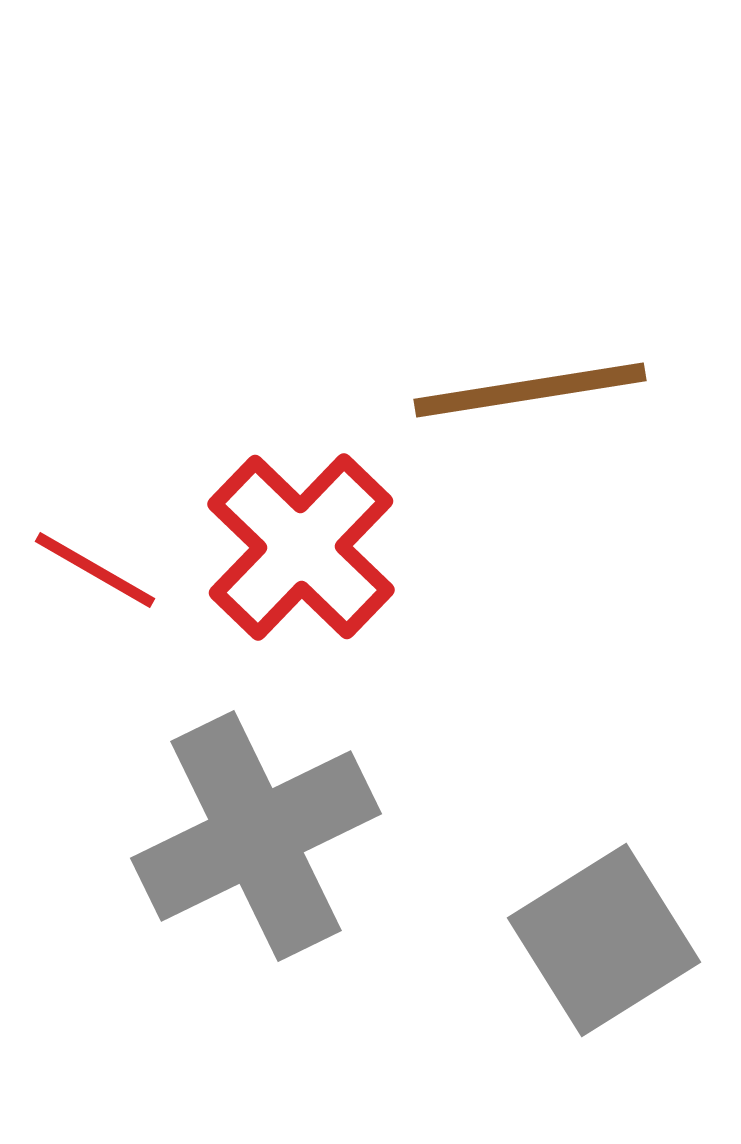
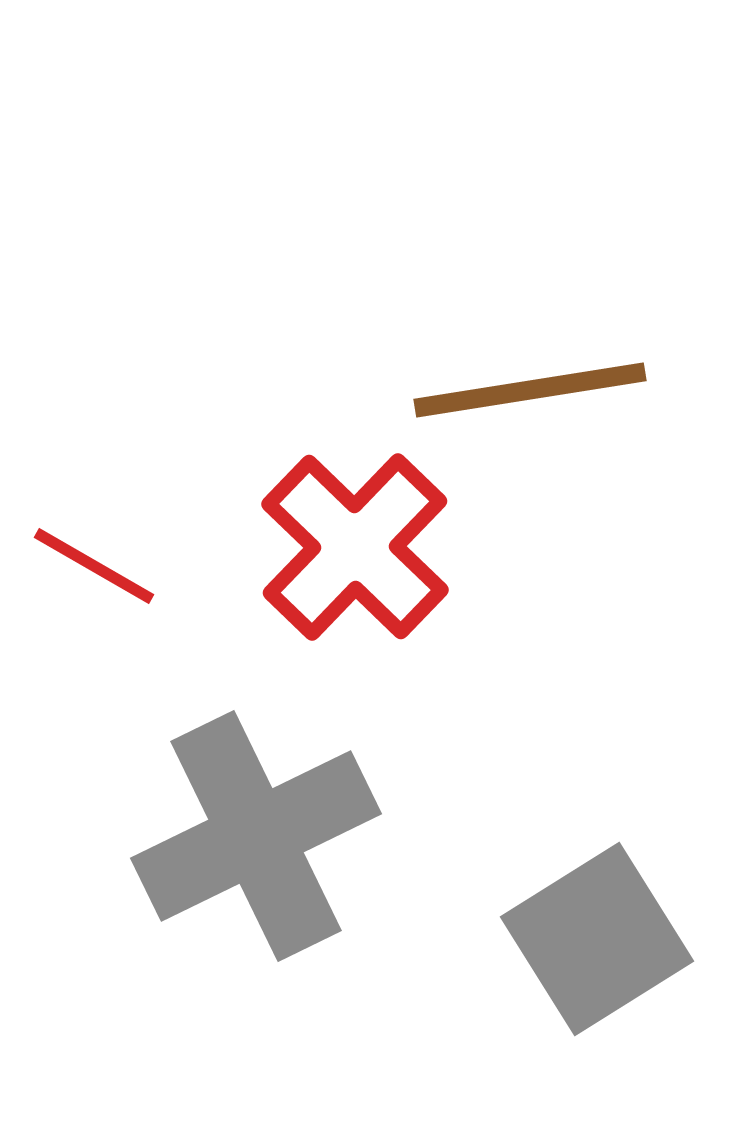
red cross: moved 54 px right
red line: moved 1 px left, 4 px up
gray square: moved 7 px left, 1 px up
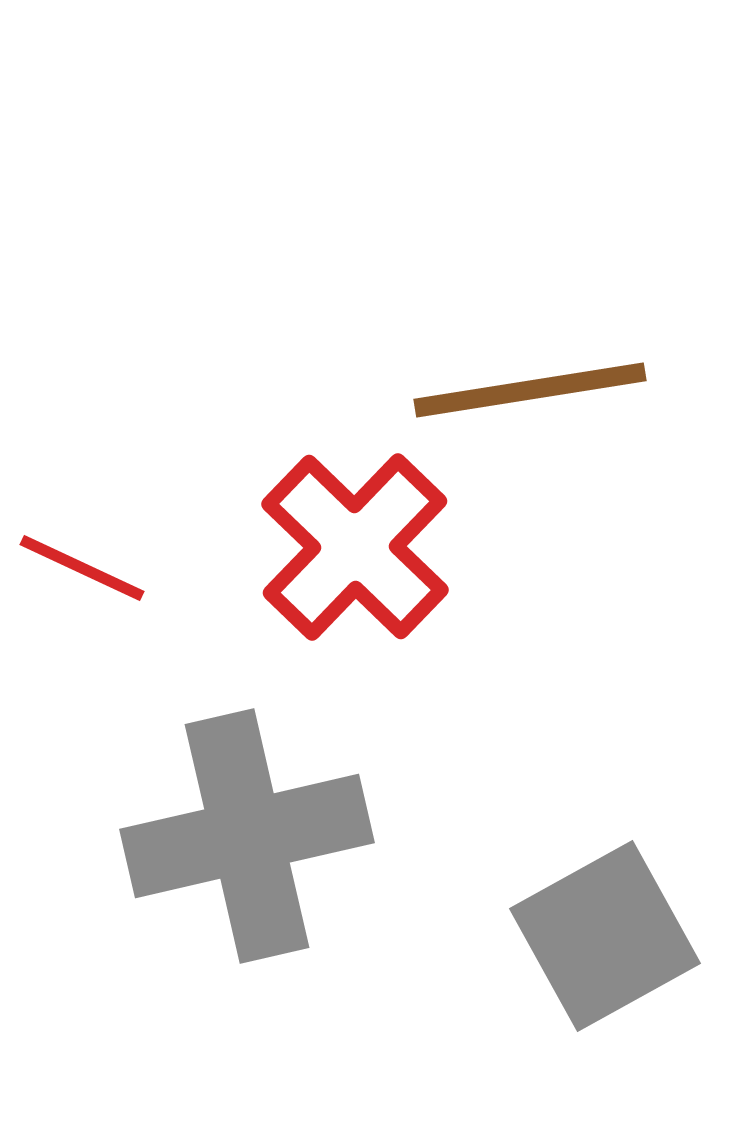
red line: moved 12 px left, 2 px down; rotated 5 degrees counterclockwise
gray cross: moved 9 px left; rotated 13 degrees clockwise
gray square: moved 8 px right, 3 px up; rotated 3 degrees clockwise
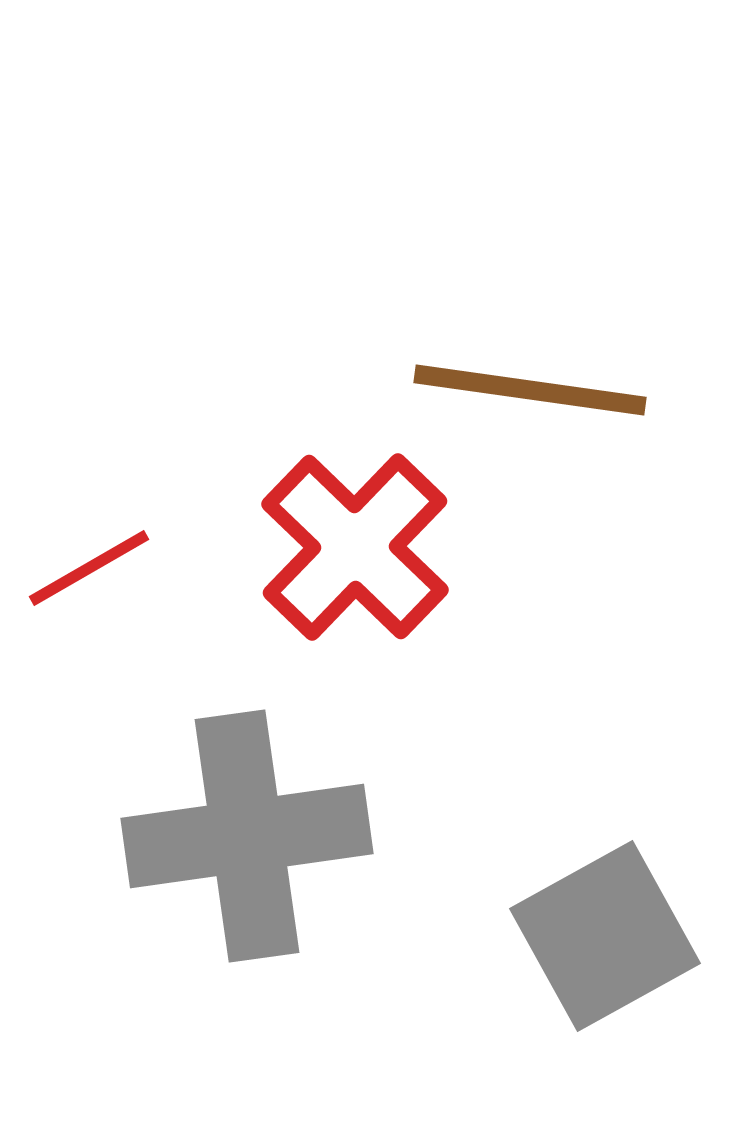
brown line: rotated 17 degrees clockwise
red line: moved 7 px right; rotated 55 degrees counterclockwise
gray cross: rotated 5 degrees clockwise
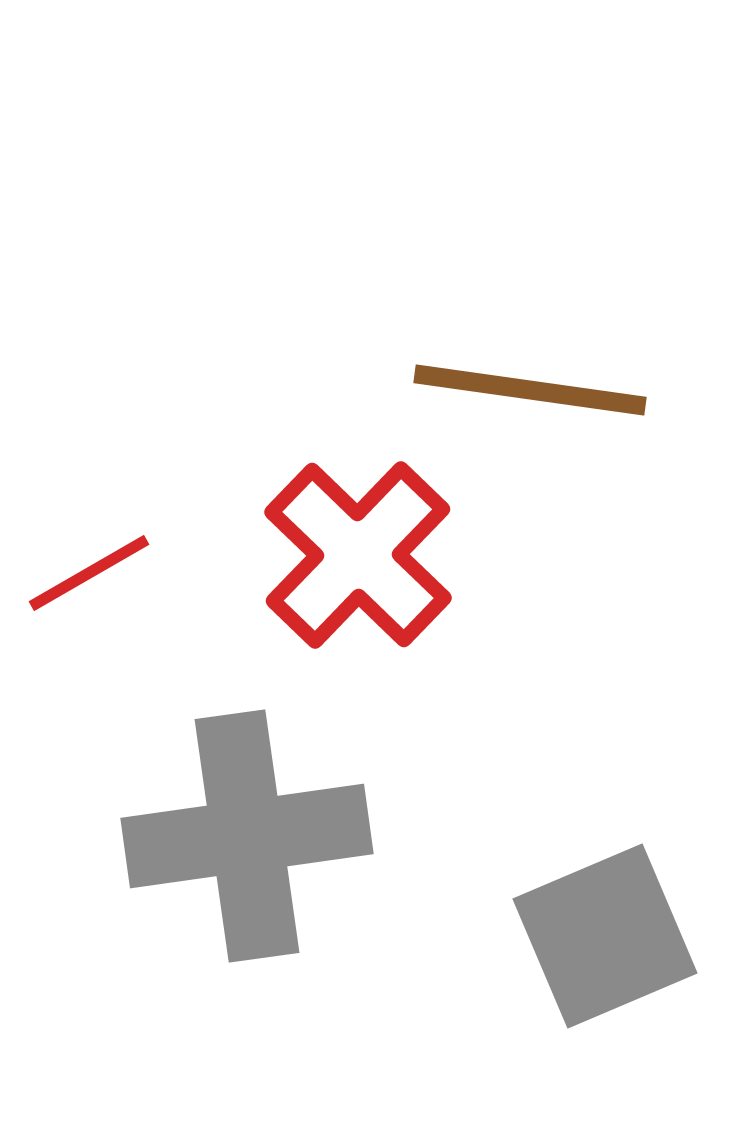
red cross: moved 3 px right, 8 px down
red line: moved 5 px down
gray square: rotated 6 degrees clockwise
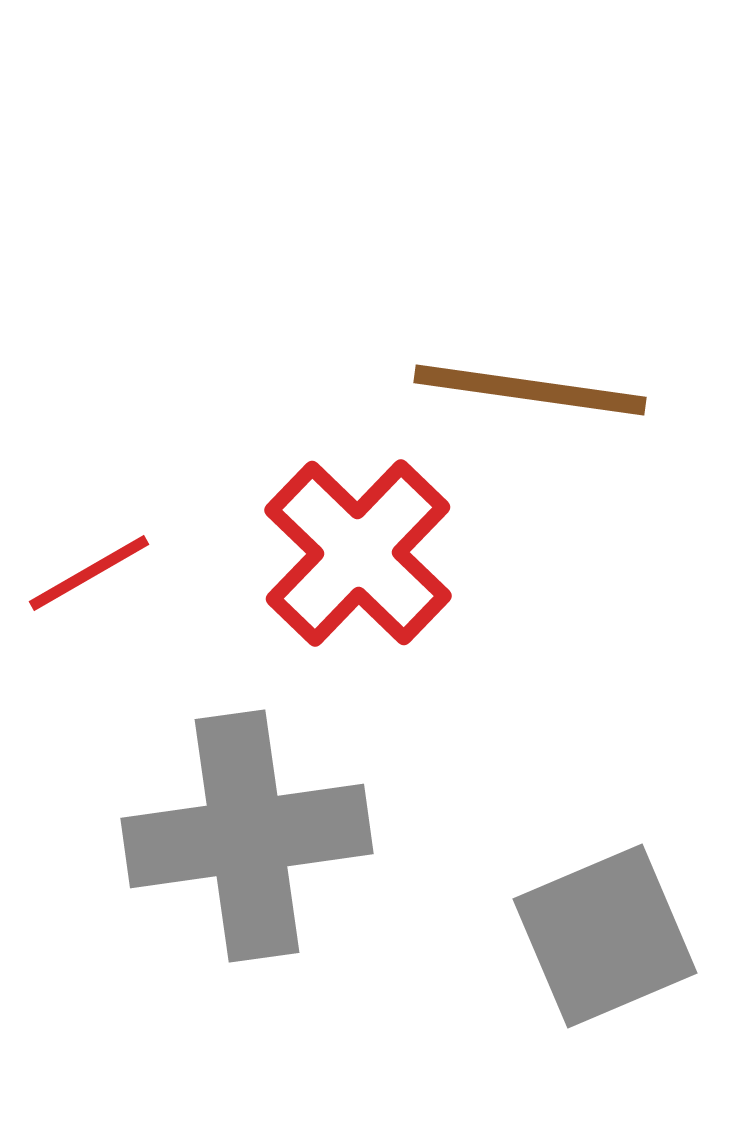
red cross: moved 2 px up
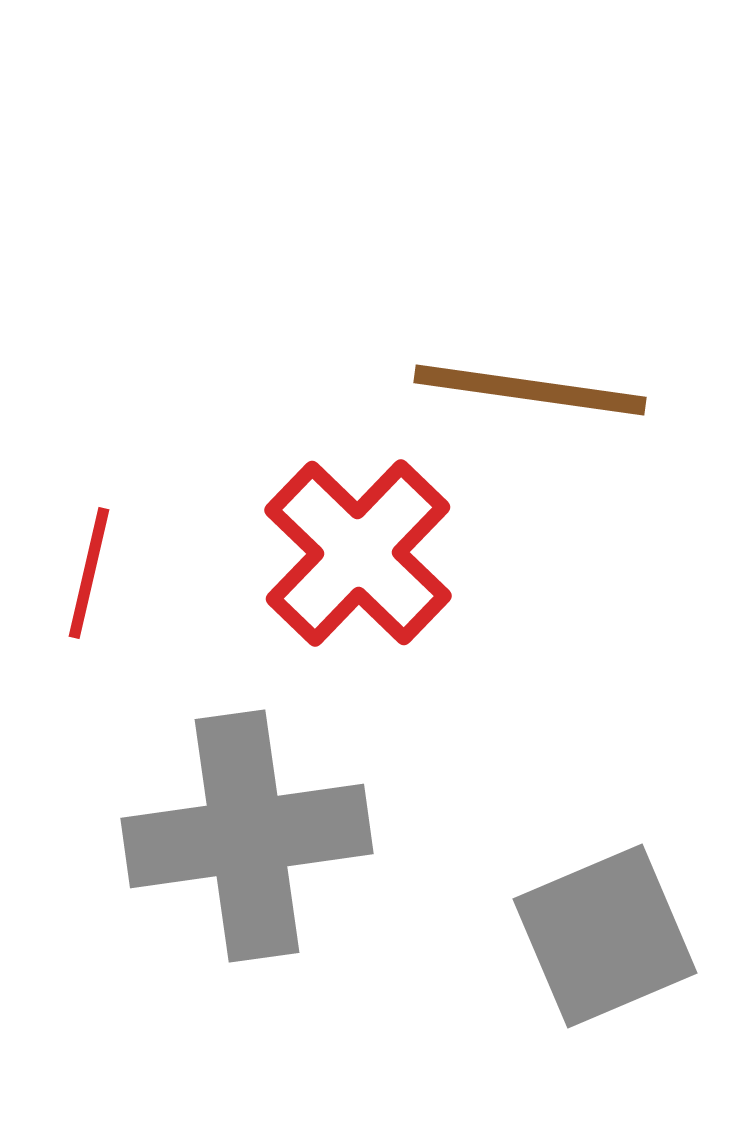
red line: rotated 47 degrees counterclockwise
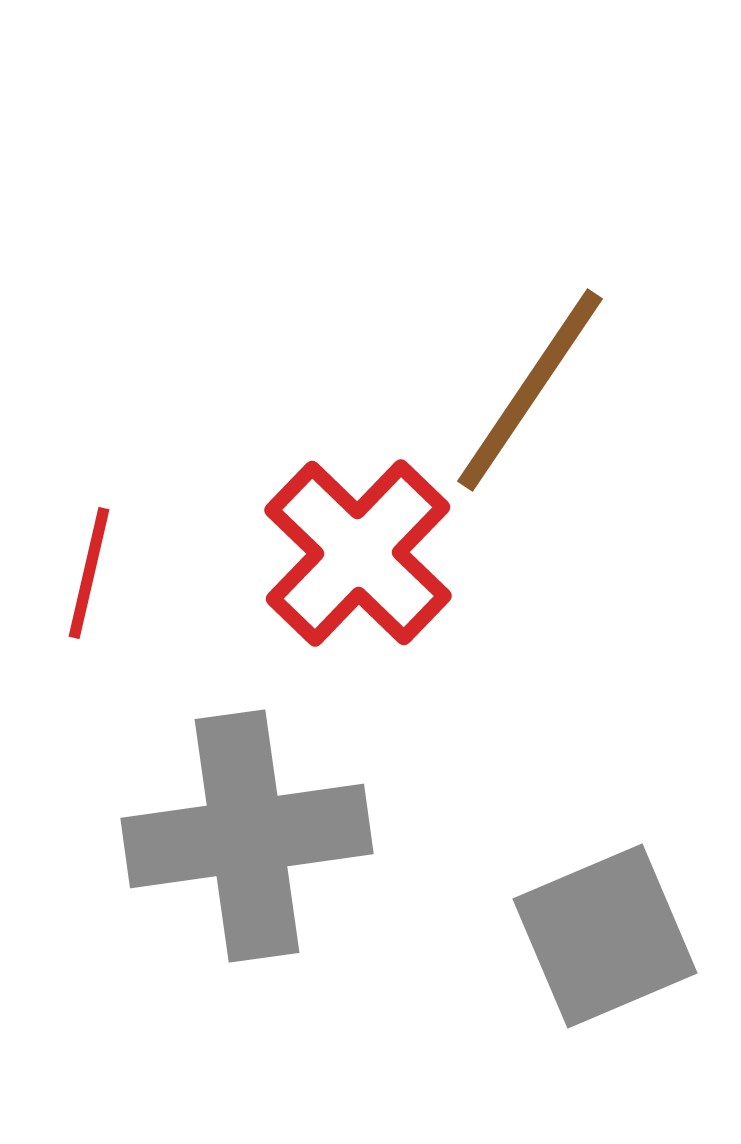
brown line: rotated 64 degrees counterclockwise
